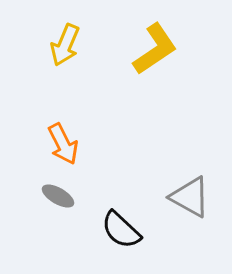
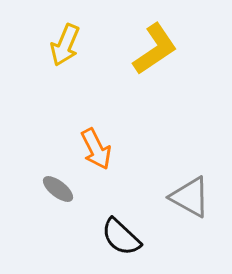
orange arrow: moved 33 px right, 5 px down
gray ellipse: moved 7 px up; rotated 8 degrees clockwise
black semicircle: moved 7 px down
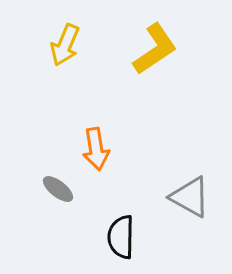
orange arrow: rotated 18 degrees clockwise
black semicircle: rotated 48 degrees clockwise
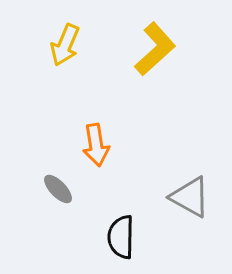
yellow L-shape: rotated 8 degrees counterclockwise
orange arrow: moved 4 px up
gray ellipse: rotated 8 degrees clockwise
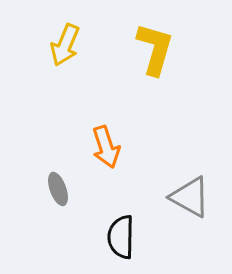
yellow L-shape: rotated 32 degrees counterclockwise
orange arrow: moved 10 px right, 2 px down; rotated 9 degrees counterclockwise
gray ellipse: rotated 24 degrees clockwise
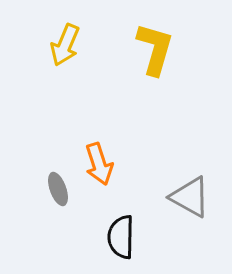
orange arrow: moved 7 px left, 17 px down
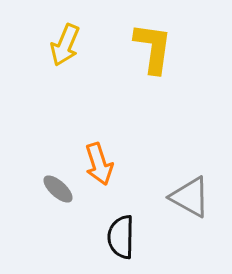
yellow L-shape: moved 2 px left, 1 px up; rotated 8 degrees counterclockwise
gray ellipse: rotated 28 degrees counterclockwise
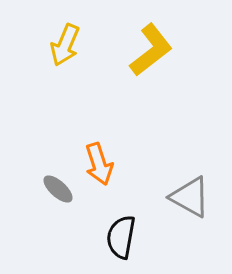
yellow L-shape: moved 2 px left, 2 px down; rotated 44 degrees clockwise
black semicircle: rotated 9 degrees clockwise
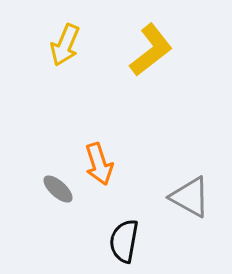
black semicircle: moved 3 px right, 4 px down
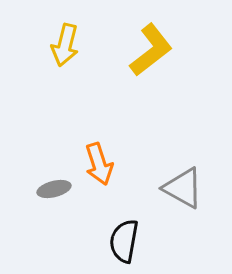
yellow arrow: rotated 9 degrees counterclockwise
gray ellipse: moved 4 px left; rotated 56 degrees counterclockwise
gray triangle: moved 7 px left, 9 px up
